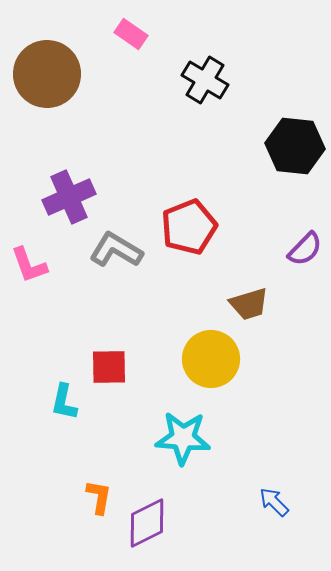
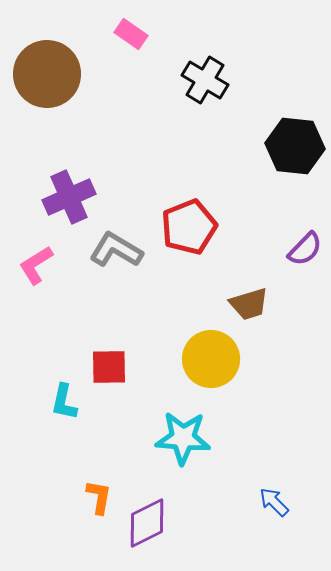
pink L-shape: moved 7 px right; rotated 78 degrees clockwise
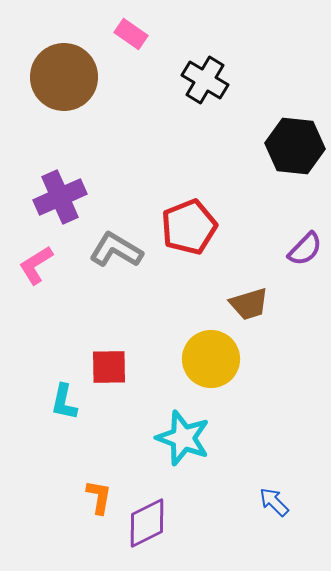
brown circle: moved 17 px right, 3 px down
purple cross: moved 9 px left
cyan star: rotated 16 degrees clockwise
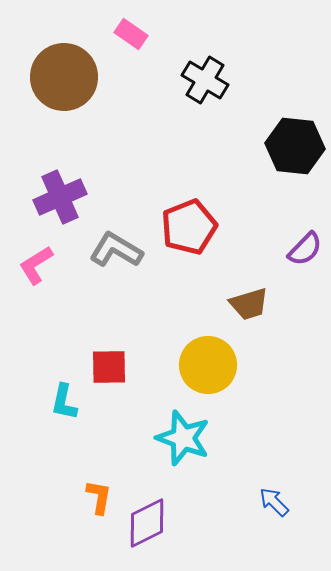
yellow circle: moved 3 px left, 6 px down
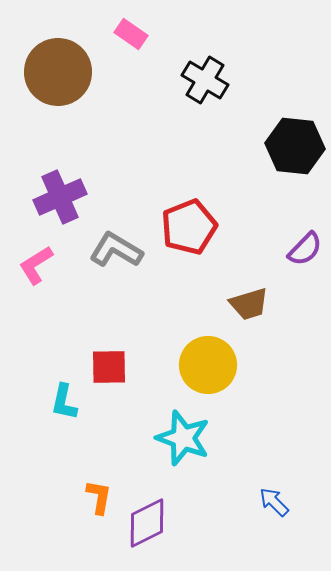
brown circle: moved 6 px left, 5 px up
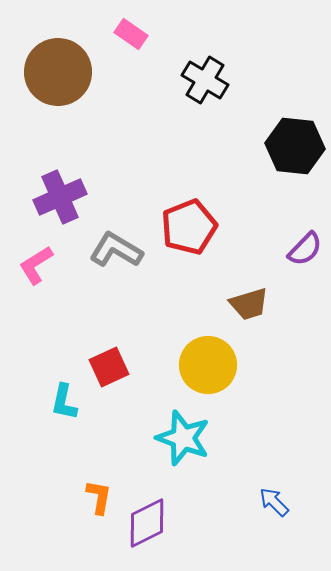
red square: rotated 24 degrees counterclockwise
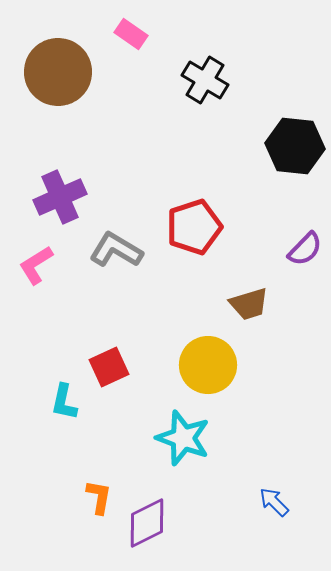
red pentagon: moved 5 px right; rotated 4 degrees clockwise
